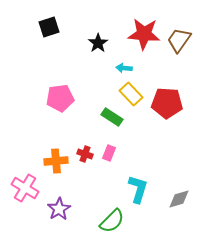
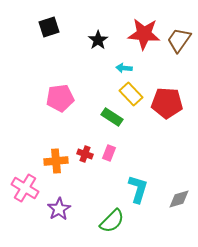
black star: moved 3 px up
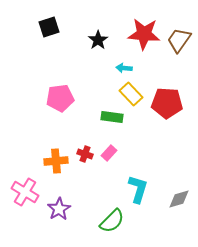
green rectangle: rotated 25 degrees counterclockwise
pink rectangle: rotated 21 degrees clockwise
pink cross: moved 4 px down
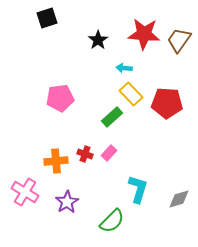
black square: moved 2 px left, 9 px up
green rectangle: rotated 50 degrees counterclockwise
purple star: moved 8 px right, 7 px up
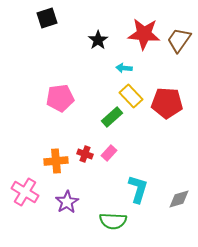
yellow rectangle: moved 2 px down
green semicircle: moved 1 px right; rotated 48 degrees clockwise
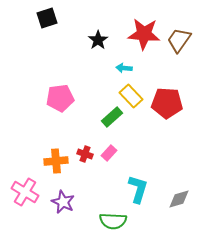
purple star: moved 4 px left; rotated 15 degrees counterclockwise
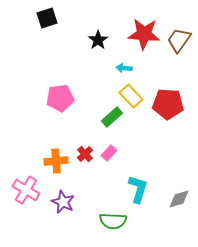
red pentagon: moved 1 px right, 1 px down
red cross: rotated 28 degrees clockwise
pink cross: moved 1 px right, 2 px up
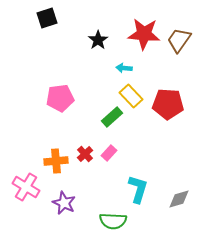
pink cross: moved 3 px up
purple star: moved 1 px right, 1 px down
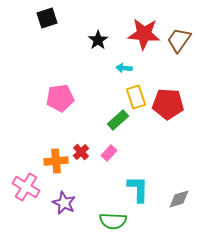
yellow rectangle: moved 5 px right, 1 px down; rotated 25 degrees clockwise
green rectangle: moved 6 px right, 3 px down
red cross: moved 4 px left, 2 px up
cyan L-shape: rotated 16 degrees counterclockwise
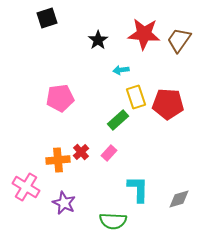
cyan arrow: moved 3 px left, 2 px down; rotated 14 degrees counterclockwise
orange cross: moved 2 px right, 1 px up
